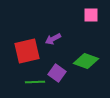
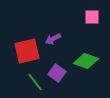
pink square: moved 1 px right, 2 px down
green line: rotated 54 degrees clockwise
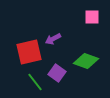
red square: moved 2 px right, 1 px down
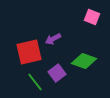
pink square: rotated 21 degrees clockwise
green diamond: moved 2 px left
purple square: rotated 18 degrees clockwise
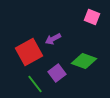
red square: rotated 16 degrees counterclockwise
green line: moved 2 px down
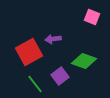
purple arrow: rotated 21 degrees clockwise
purple square: moved 3 px right, 3 px down
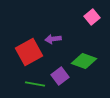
pink square: rotated 28 degrees clockwise
green line: rotated 42 degrees counterclockwise
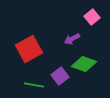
purple arrow: moved 19 px right; rotated 21 degrees counterclockwise
red square: moved 3 px up
green diamond: moved 3 px down
green line: moved 1 px left, 1 px down
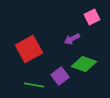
pink square: rotated 14 degrees clockwise
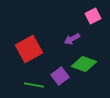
pink square: moved 1 px right, 1 px up
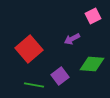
red square: rotated 12 degrees counterclockwise
green diamond: moved 8 px right; rotated 15 degrees counterclockwise
